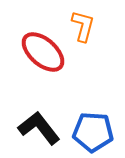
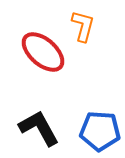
black L-shape: rotated 9 degrees clockwise
blue pentagon: moved 7 px right, 1 px up
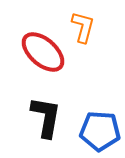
orange L-shape: moved 1 px down
black L-shape: moved 7 px right, 11 px up; rotated 39 degrees clockwise
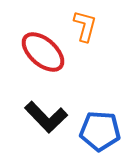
orange L-shape: moved 2 px right, 1 px up
black L-shape: rotated 126 degrees clockwise
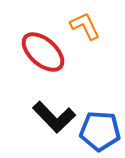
orange L-shape: rotated 40 degrees counterclockwise
black L-shape: moved 8 px right
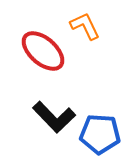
red ellipse: moved 1 px up
blue pentagon: moved 3 px down
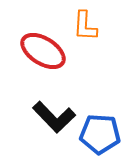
orange L-shape: rotated 152 degrees counterclockwise
red ellipse: rotated 9 degrees counterclockwise
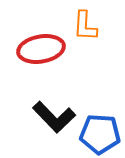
red ellipse: moved 2 px left, 2 px up; rotated 42 degrees counterclockwise
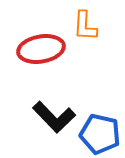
blue pentagon: rotated 9 degrees clockwise
